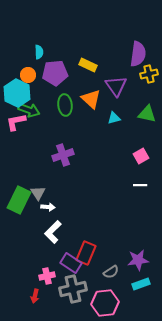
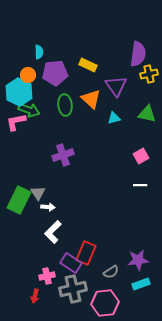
cyan hexagon: moved 2 px right, 1 px up
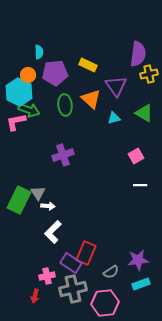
green triangle: moved 3 px left, 1 px up; rotated 18 degrees clockwise
pink square: moved 5 px left
white arrow: moved 1 px up
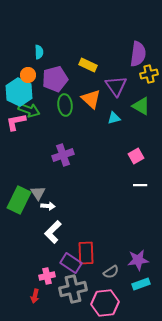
purple pentagon: moved 6 px down; rotated 10 degrees counterclockwise
green triangle: moved 3 px left, 7 px up
red rectangle: rotated 25 degrees counterclockwise
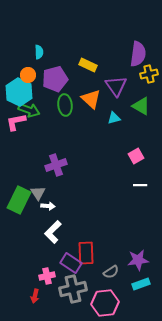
purple cross: moved 7 px left, 10 px down
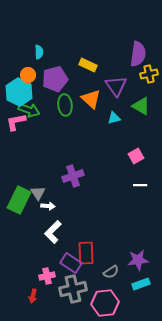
purple cross: moved 17 px right, 11 px down
red arrow: moved 2 px left
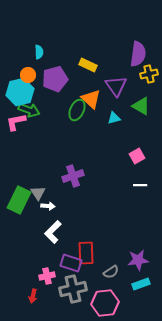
cyan hexagon: moved 1 px right; rotated 20 degrees clockwise
green ellipse: moved 12 px right, 5 px down; rotated 30 degrees clockwise
pink square: moved 1 px right
purple rectangle: rotated 15 degrees counterclockwise
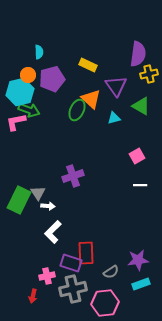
purple pentagon: moved 3 px left
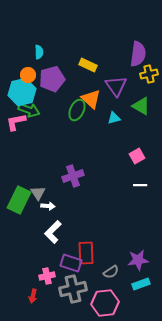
cyan hexagon: moved 2 px right
